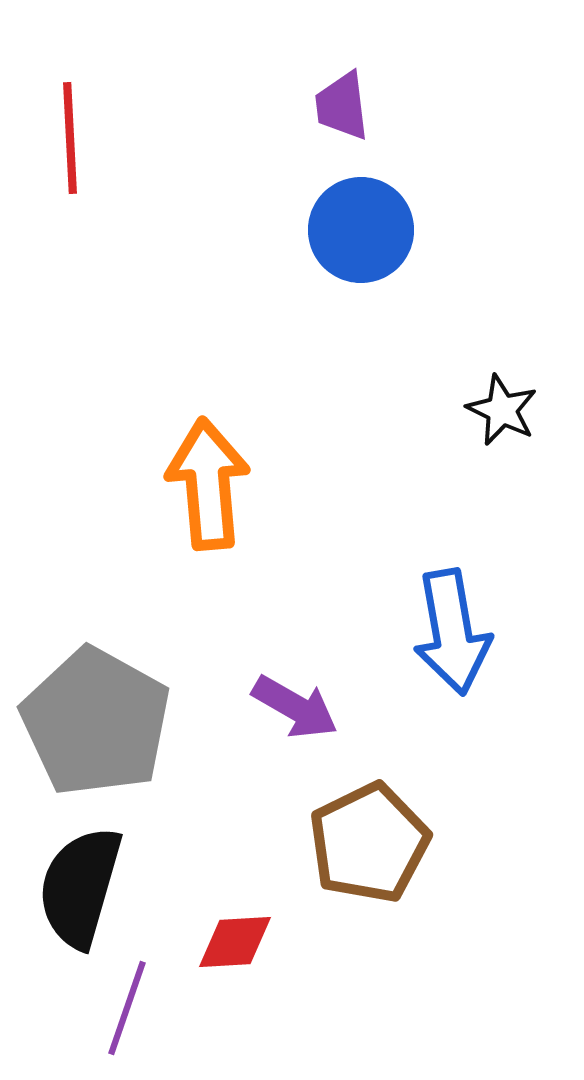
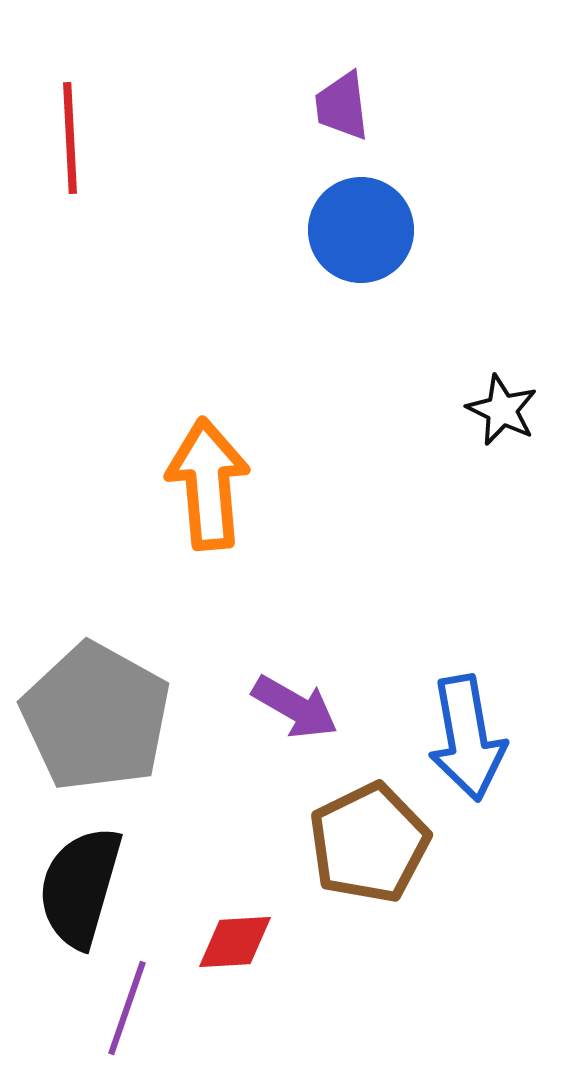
blue arrow: moved 15 px right, 106 px down
gray pentagon: moved 5 px up
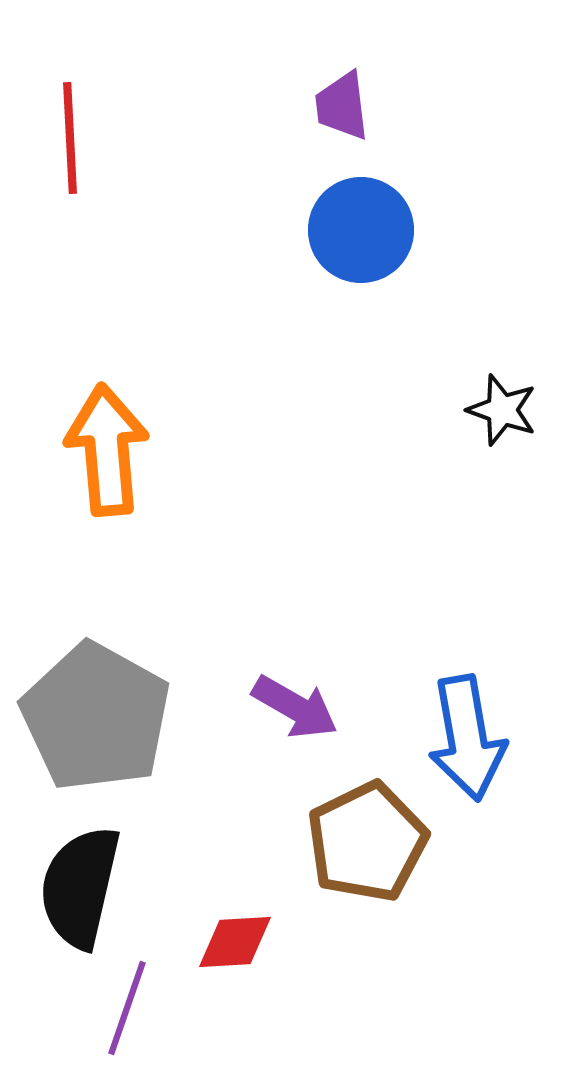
black star: rotated 6 degrees counterclockwise
orange arrow: moved 101 px left, 34 px up
brown pentagon: moved 2 px left, 1 px up
black semicircle: rotated 3 degrees counterclockwise
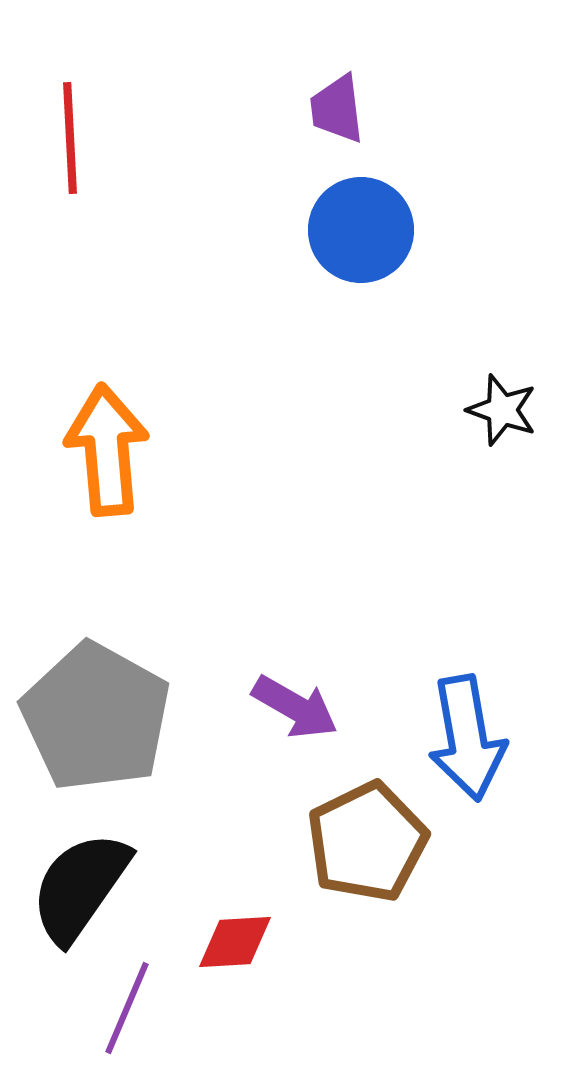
purple trapezoid: moved 5 px left, 3 px down
black semicircle: rotated 22 degrees clockwise
purple line: rotated 4 degrees clockwise
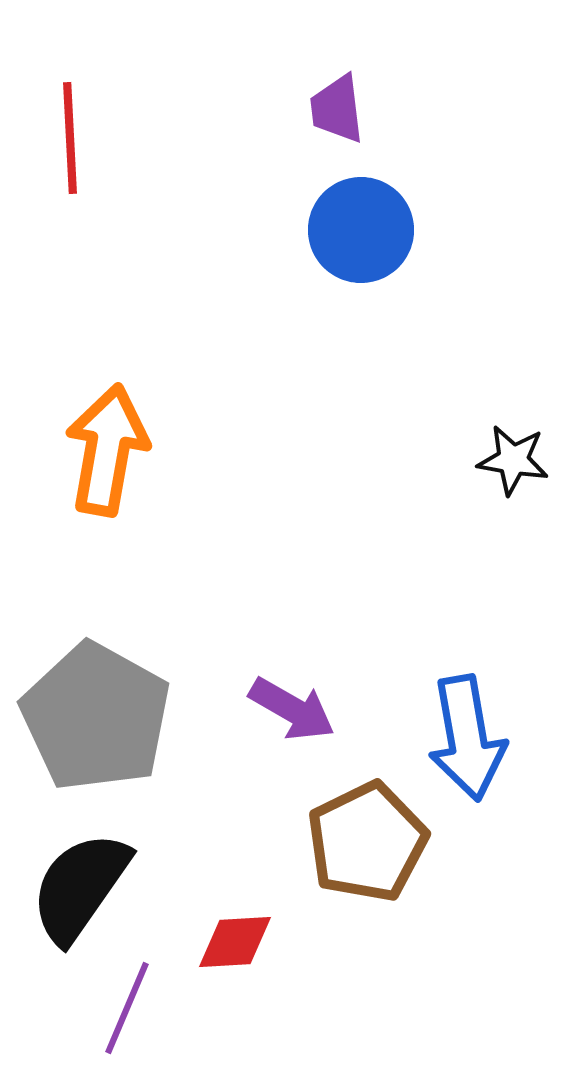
black star: moved 11 px right, 50 px down; rotated 10 degrees counterclockwise
orange arrow: rotated 15 degrees clockwise
purple arrow: moved 3 px left, 2 px down
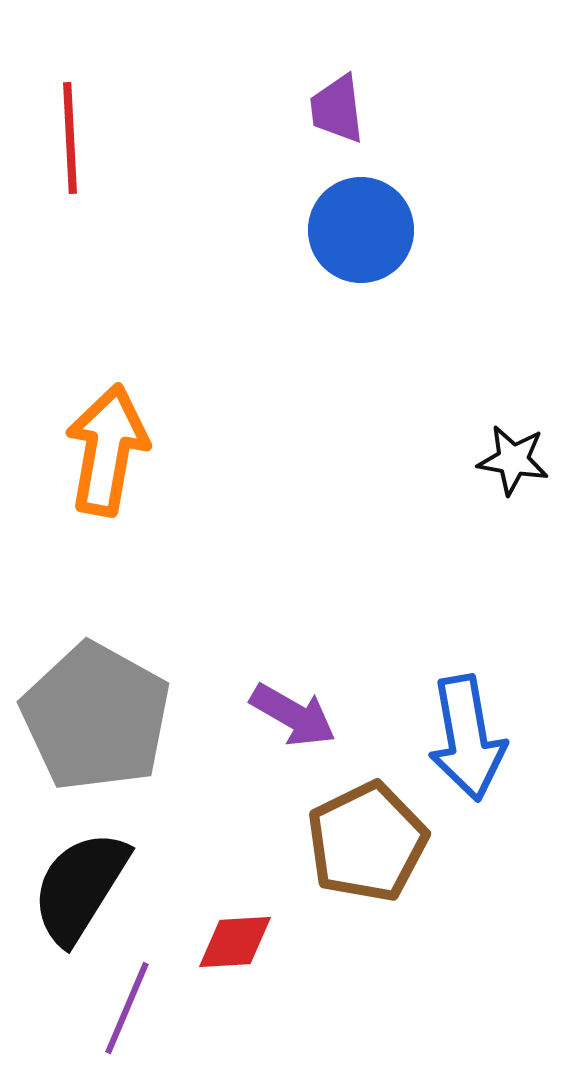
purple arrow: moved 1 px right, 6 px down
black semicircle: rotated 3 degrees counterclockwise
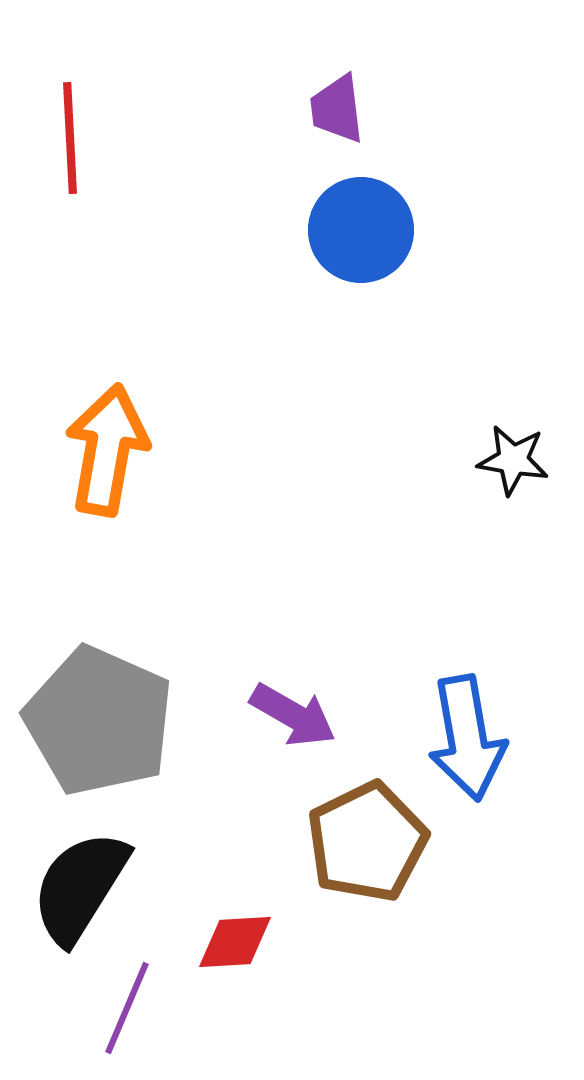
gray pentagon: moved 3 px right, 4 px down; rotated 5 degrees counterclockwise
